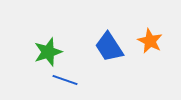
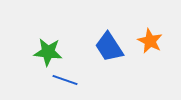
green star: rotated 24 degrees clockwise
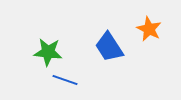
orange star: moved 1 px left, 12 px up
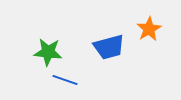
orange star: rotated 15 degrees clockwise
blue trapezoid: rotated 72 degrees counterclockwise
